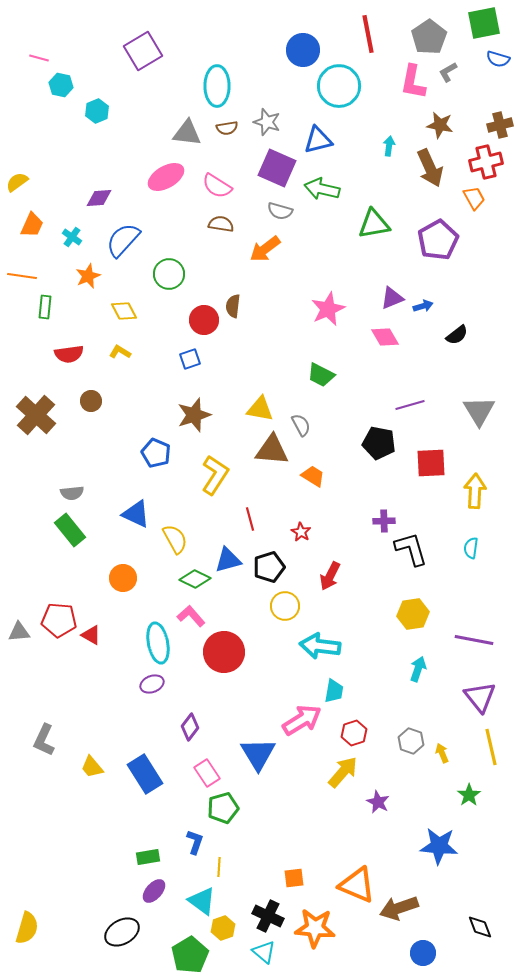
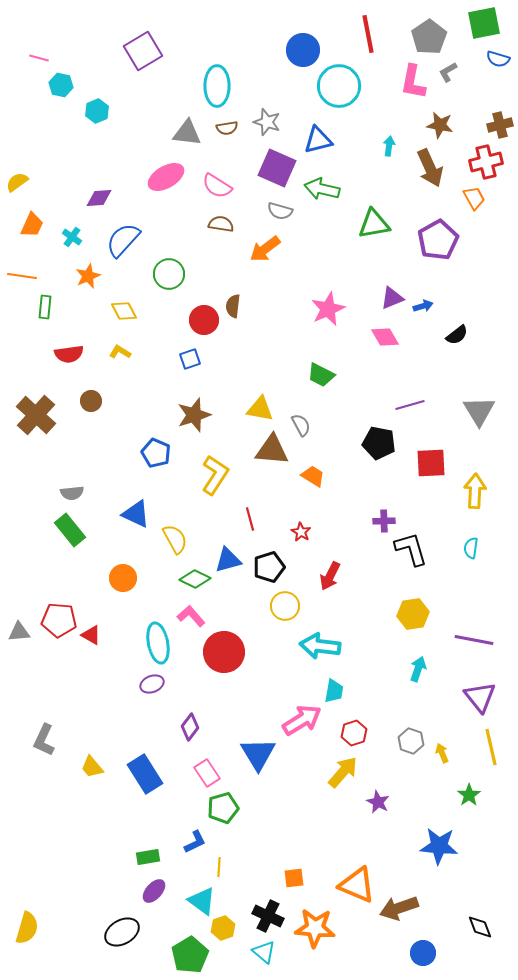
blue L-shape at (195, 842): rotated 45 degrees clockwise
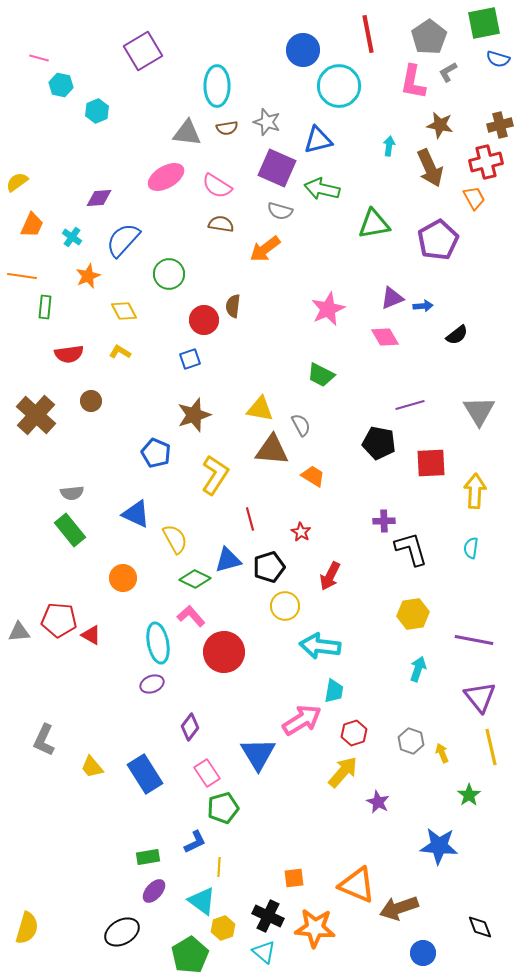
blue arrow at (423, 306): rotated 12 degrees clockwise
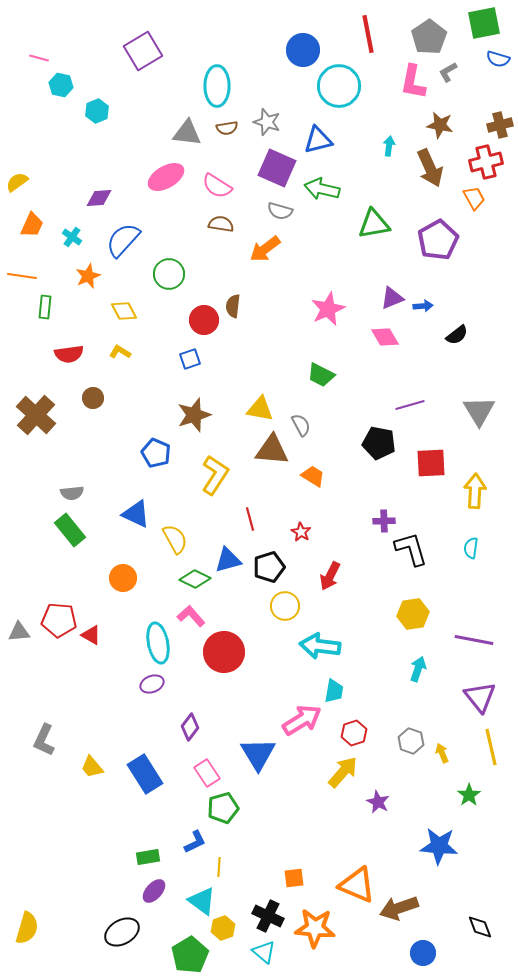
brown circle at (91, 401): moved 2 px right, 3 px up
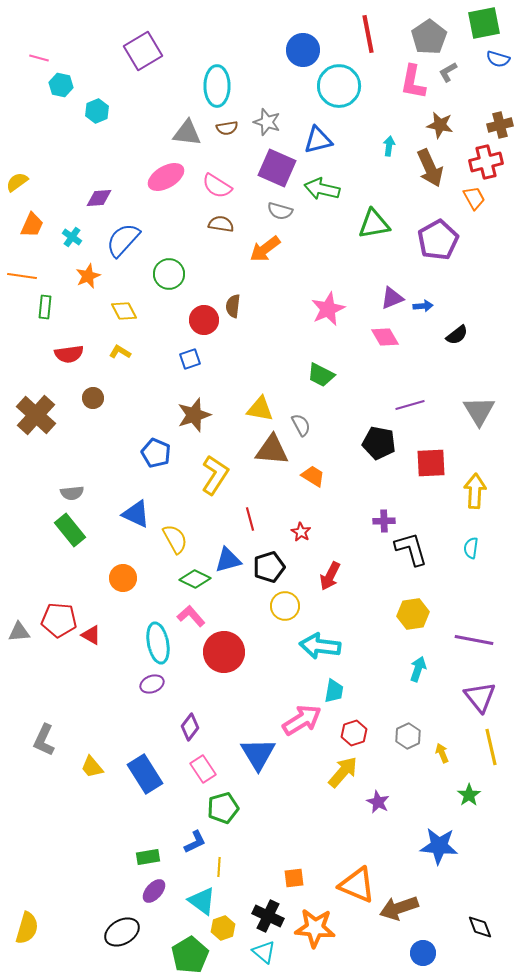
gray hexagon at (411, 741): moved 3 px left, 5 px up; rotated 15 degrees clockwise
pink rectangle at (207, 773): moved 4 px left, 4 px up
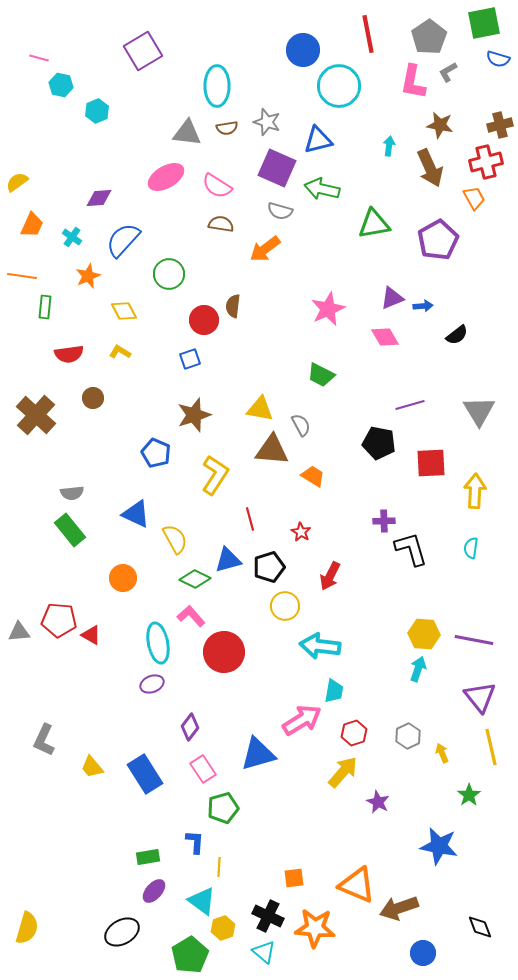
yellow hexagon at (413, 614): moved 11 px right, 20 px down; rotated 12 degrees clockwise
blue triangle at (258, 754): rotated 45 degrees clockwise
blue L-shape at (195, 842): rotated 60 degrees counterclockwise
blue star at (439, 846): rotated 6 degrees clockwise
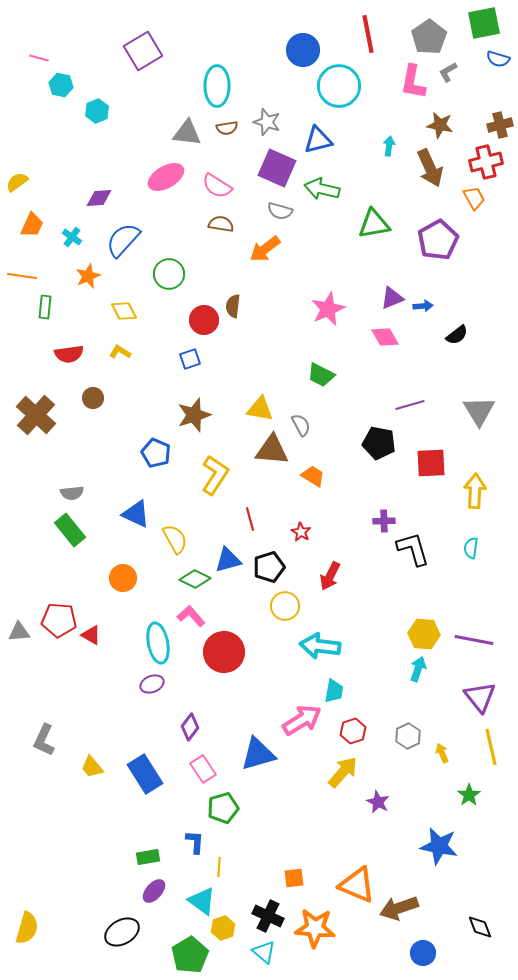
black L-shape at (411, 549): moved 2 px right
red hexagon at (354, 733): moved 1 px left, 2 px up
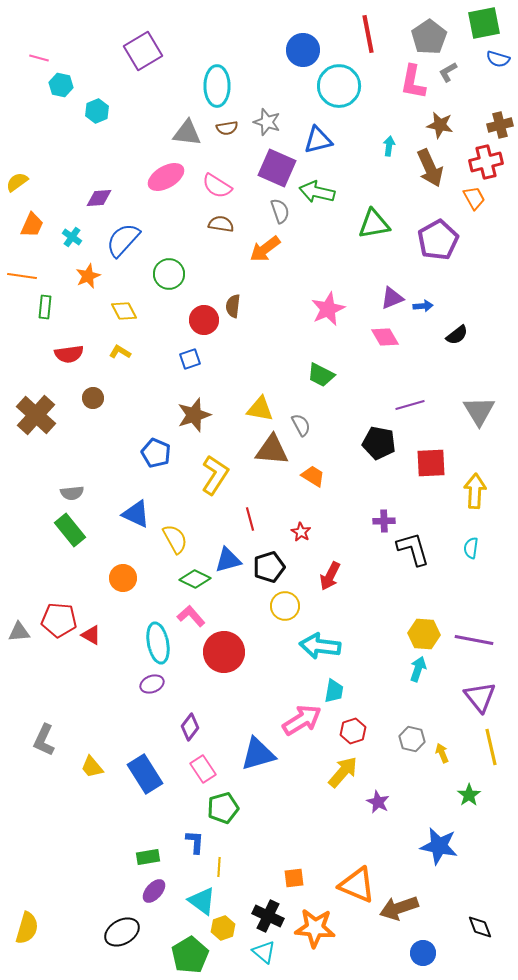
green arrow at (322, 189): moved 5 px left, 3 px down
gray semicircle at (280, 211): rotated 125 degrees counterclockwise
gray hexagon at (408, 736): moved 4 px right, 3 px down; rotated 20 degrees counterclockwise
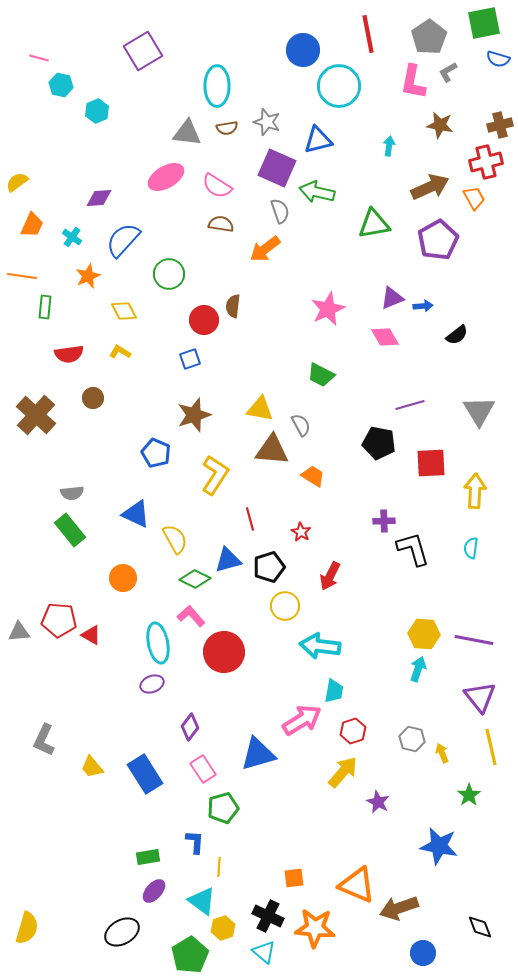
brown arrow at (430, 168): moved 19 px down; rotated 90 degrees counterclockwise
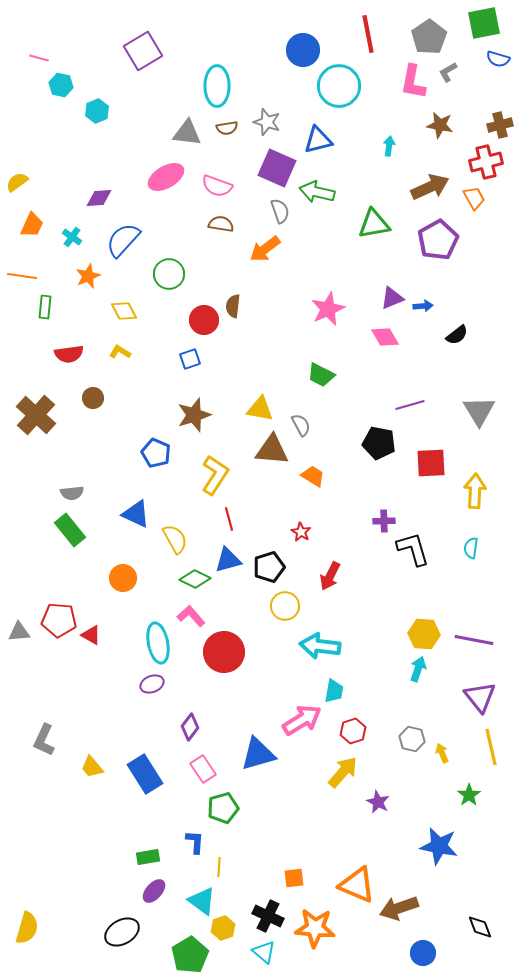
pink semicircle at (217, 186): rotated 12 degrees counterclockwise
red line at (250, 519): moved 21 px left
